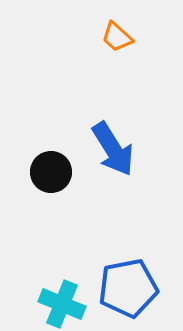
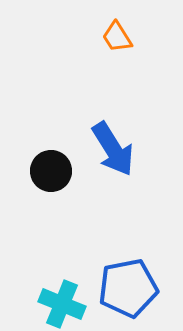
orange trapezoid: rotated 16 degrees clockwise
black circle: moved 1 px up
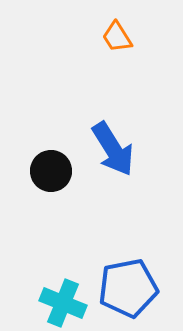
cyan cross: moved 1 px right, 1 px up
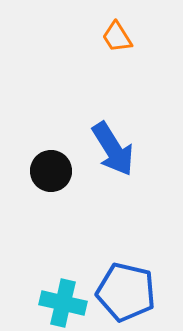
blue pentagon: moved 2 px left, 4 px down; rotated 24 degrees clockwise
cyan cross: rotated 9 degrees counterclockwise
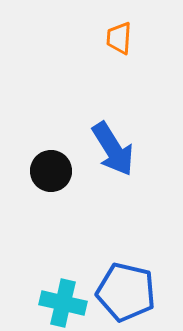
orange trapezoid: moved 2 px right, 1 px down; rotated 36 degrees clockwise
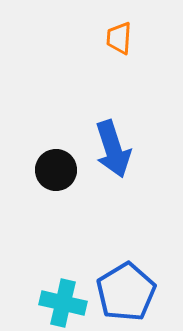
blue arrow: rotated 14 degrees clockwise
black circle: moved 5 px right, 1 px up
blue pentagon: rotated 28 degrees clockwise
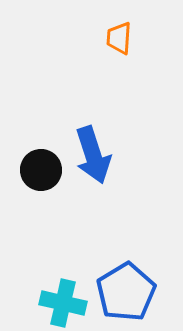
blue arrow: moved 20 px left, 6 px down
black circle: moved 15 px left
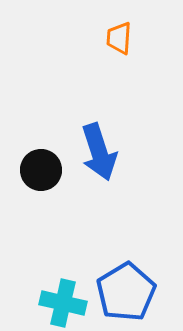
blue arrow: moved 6 px right, 3 px up
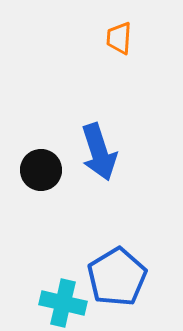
blue pentagon: moved 9 px left, 15 px up
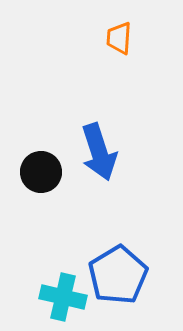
black circle: moved 2 px down
blue pentagon: moved 1 px right, 2 px up
cyan cross: moved 6 px up
